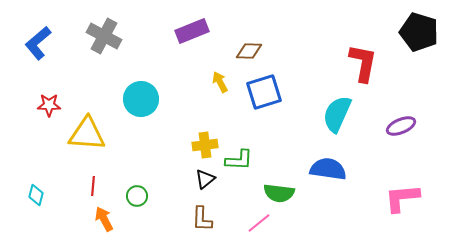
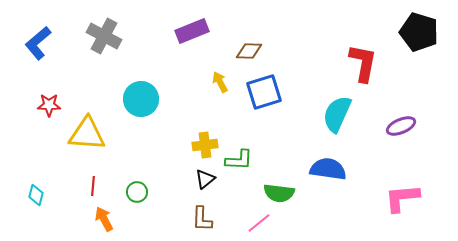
green circle: moved 4 px up
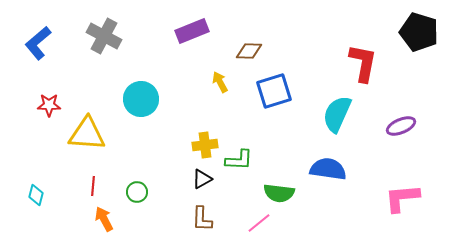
blue square: moved 10 px right, 1 px up
black triangle: moved 3 px left; rotated 10 degrees clockwise
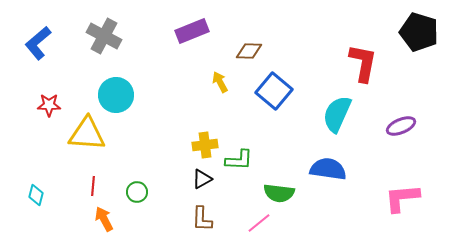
blue square: rotated 33 degrees counterclockwise
cyan circle: moved 25 px left, 4 px up
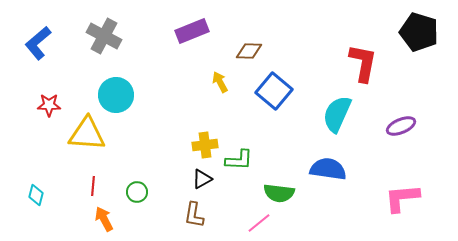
brown L-shape: moved 8 px left, 4 px up; rotated 8 degrees clockwise
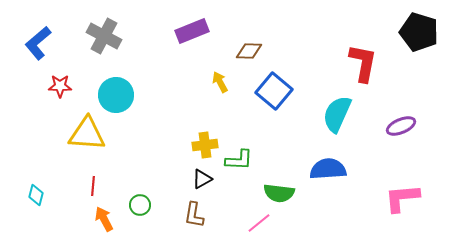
red star: moved 11 px right, 19 px up
blue semicircle: rotated 12 degrees counterclockwise
green circle: moved 3 px right, 13 px down
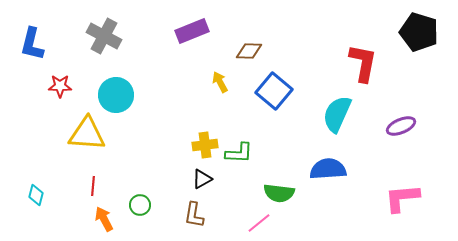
blue L-shape: moved 6 px left, 1 px down; rotated 36 degrees counterclockwise
green L-shape: moved 7 px up
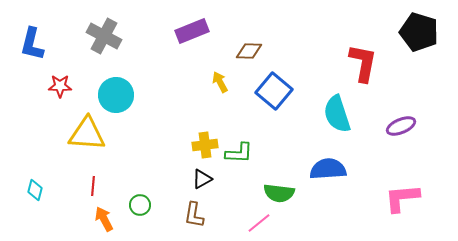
cyan semicircle: rotated 42 degrees counterclockwise
cyan diamond: moved 1 px left, 5 px up
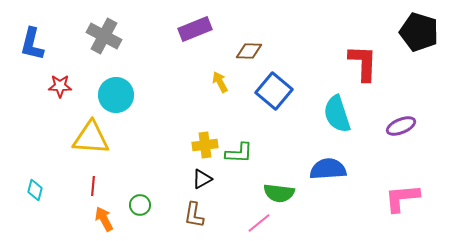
purple rectangle: moved 3 px right, 2 px up
red L-shape: rotated 9 degrees counterclockwise
yellow triangle: moved 4 px right, 4 px down
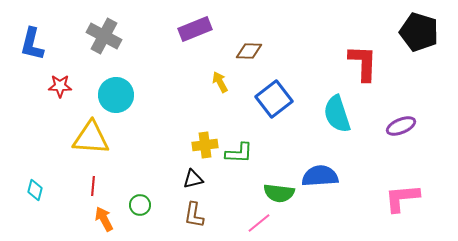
blue square: moved 8 px down; rotated 12 degrees clockwise
blue semicircle: moved 8 px left, 7 px down
black triangle: moved 9 px left; rotated 15 degrees clockwise
